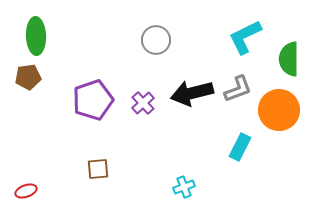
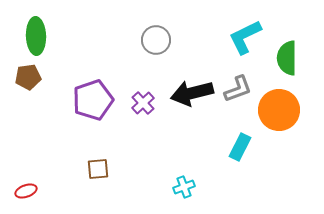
green semicircle: moved 2 px left, 1 px up
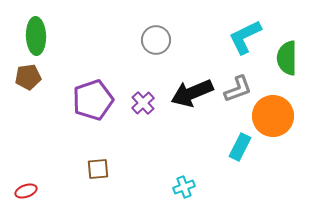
black arrow: rotated 9 degrees counterclockwise
orange circle: moved 6 px left, 6 px down
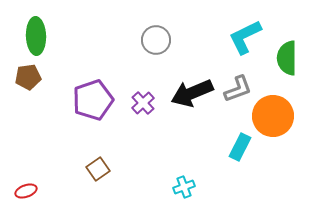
brown square: rotated 30 degrees counterclockwise
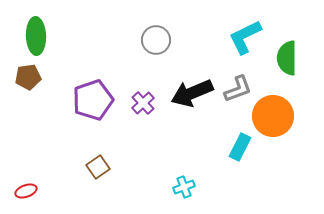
brown square: moved 2 px up
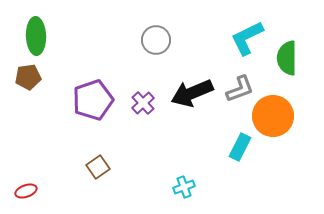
cyan L-shape: moved 2 px right, 1 px down
gray L-shape: moved 2 px right
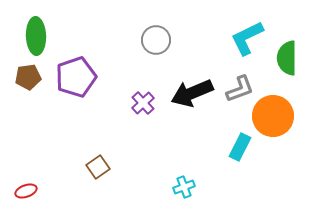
purple pentagon: moved 17 px left, 23 px up
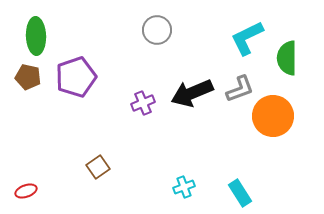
gray circle: moved 1 px right, 10 px up
brown pentagon: rotated 20 degrees clockwise
purple cross: rotated 20 degrees clockwise
cyan rectangle: moved 46 px down; rotated 60 degrees counterclockwise
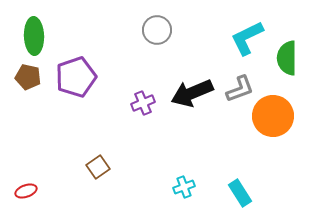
green ellipse: moved 2 px left
